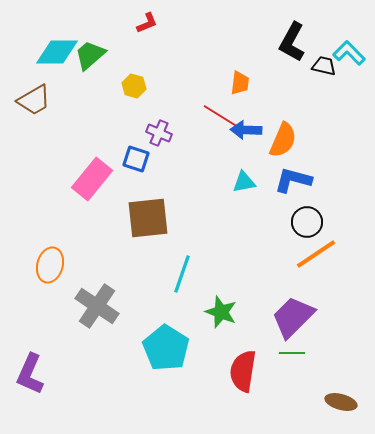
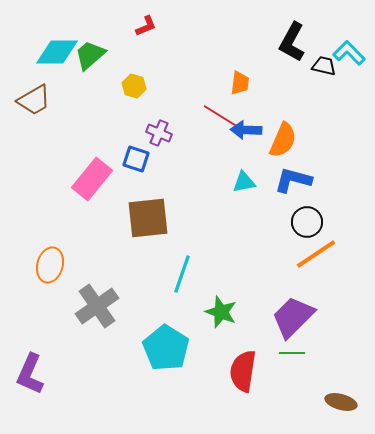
red L-shape: moved 1 px left, 3 px down
gray cross: rotated 21 degrees clockwise
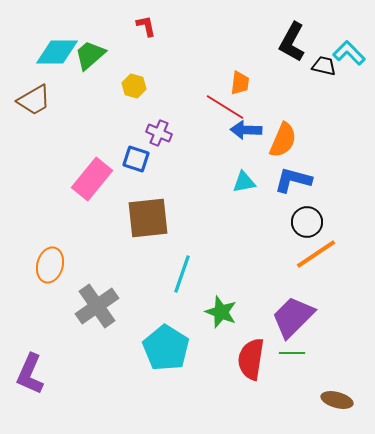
red L-shape: rotated 80 degrees counterclockwise
red line: moved 3 px right, 10 px up
red semicircle: moved 8 px right, 12 px up
brown ellipse: moved 4 px left, 2 px up
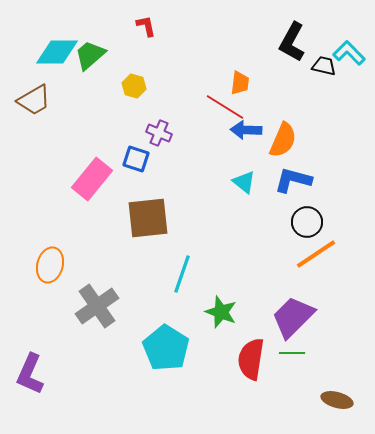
cyan triangle: rotated 50 degrees clockwise
